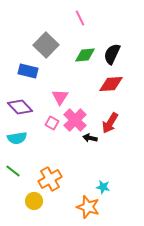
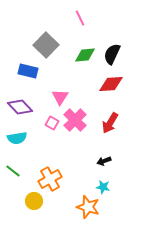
black arrow: moved 14 px right, 23 px down; rotated 32 degrees counterclockwise
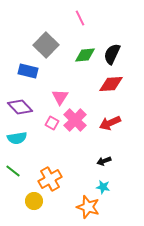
red arrow: rotated 35 degrees clockwise
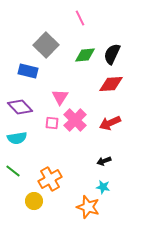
pink square: rotated 24 degrees counterclockwise
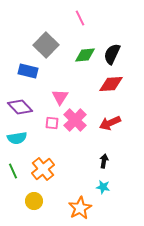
black arrow: rotated 120 degrees clockwise
green line: rotated 28 degrees clockwise
orange cross: moved 7 px left, 10 px up; rotated 10 degrees counterclockwise
orange star: moved 8 px left, 1 px down; rotated 25 degrees clockwise
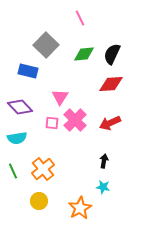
green diamond: moved 1 px left, 1 px up
yellow circle: moved 5 px right
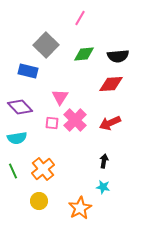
pink line: rotated 56 degrees clockwise
black semicircle: moved 6 px right, 2 px down; rotated 120 degrees counterclockwise
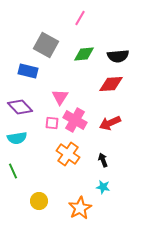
gray square: rotated 15 degrees counterclockwise
pink cross: rotated 15 degrees counterclockwise
black arrow: moved 1 px left, 1 px up; rotated 32 degrees counterclockwise
orange cross: moved 25 px right, 15 px up; rotated 15 degrees counterclockwise
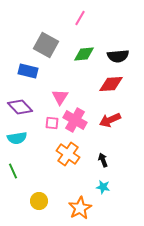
red arrow: moved 3 px up
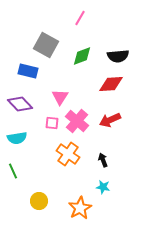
green diamond: moved 2 px left, 2 px down; rotated 15 degrees counterclockwise
purple diamond: moved 3 px up
pink cross: moved 2 px right, 1 px down; rotated 10 degrees clockwise
